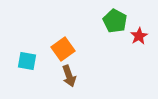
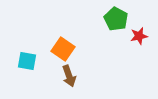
green pentagon: moved 1 px right, 2 px up
red star: rotated 18 degrees clockwise
orange square: rotated 20 degrees counterclockwise
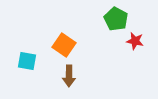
red star: moved 4 px left, 5 px down; rotated 24 degrees clockwise
orange square: moved 1 px right, 4 px up
brown arrow: rotated 20 degrees clockwise
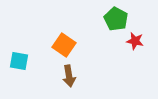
cyan square: moved 8 px left
brown arrow: rotated 10 degrees counterclockwise
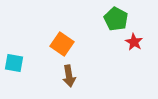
red star: moved 1 px left, 1 px down; rotated 18 degrees clockwise
orange square: moved 2 px left, 1 px up
cyan square: moved 5 px left, 2 px down
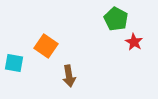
orange square: moved 16 px left, 2 px down
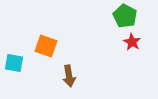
green pentagon: moved 9 px right, 3 px up
red star: moved 2 px left
orange square: rotated 15 degrees counterclockwise
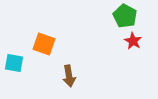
red star: moved 1 px right, 1 px up
orange square: moved 2 px left, 2 px up
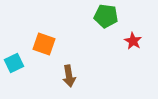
green pentagon: moved 19 px left; rotated 20 degrees counterclockwise
cyan square: rotated 36 degrees counterclockwise
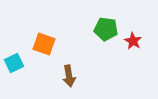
green pentagon: moved 13 px down
